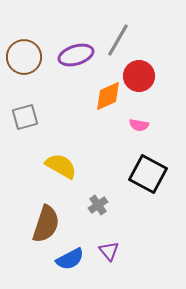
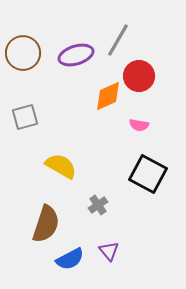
brown circle: moved 1 px left, 4 px up
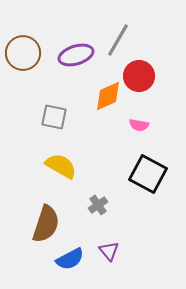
gray square: moved 29 px right; rotated 28 degrees clockwise
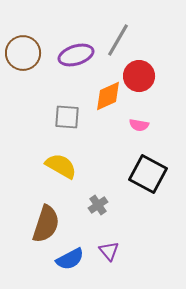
gray square: moved 13 px right; rotated 8 degrees counterclockwise
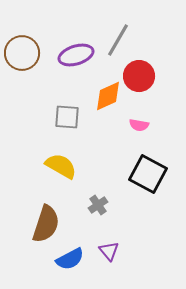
brown circle: moved 1 px left
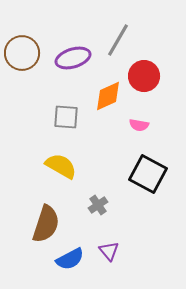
purple ellipse: moved 3 px left, 3 px down
red circle: moved 5 px right
gray square: moved 1 px left
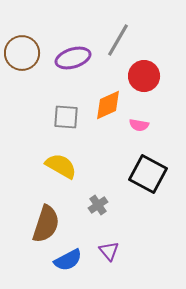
orange diamond: moved 9 px down
blue semicircle: moved 2 px left, 1 px down
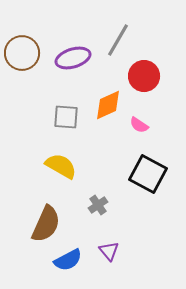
pink semicircle: rotated 24 degrees clockwise
brown semicircle: rotated 6 degrees clockwise
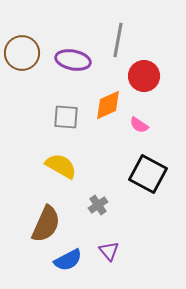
gray line: rotated 20 degrees counterclockwise
purple ellipse: moved 2 px down; rotated 28 degrees clockwise
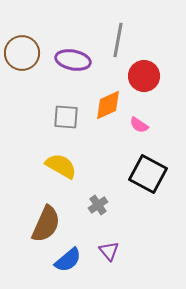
blue semicircle: rotated 12 degrees counterclockwise
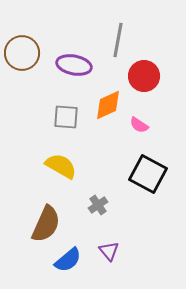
purple ellipse: moved 1 px right, 5 px down
